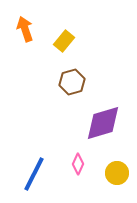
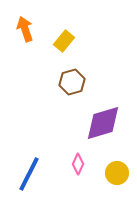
blue line: moved 5 px left
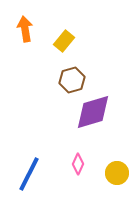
orange arrow: rotated 10 degrees clockwise
brown hexagon: moved 2 px up
purple diamond: moved 10 px left, 11 px up
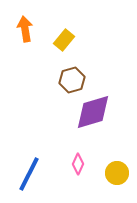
yellow rectangle: moved 1 px up
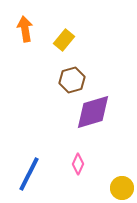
yellow circle: moved 5 px right, 15 px down
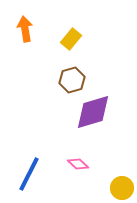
yellow rectangle: moved 7 px right, 1 px up
pink diamond: rotated 70 degrees counterclockwise
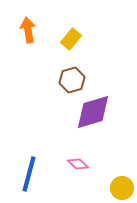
orange arrow: moved 3 px right, 1 px down
blue line: rotated 12 degrees counterclockwise
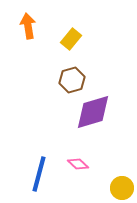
orange arrow: moved 4 px up
blue line: moved 10 px right
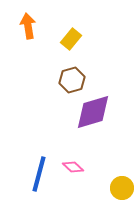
pink diamond: moved 5 px left, 3 px down
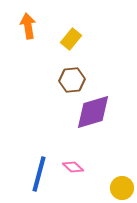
brown hexagon: rotated 10 degrees clockwise
